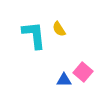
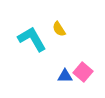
cyan L-shape: moved 2 px left, 4 px down; rotated 24 degrees counterclockwise
blue triangle: moved 1 px right, 4 px up
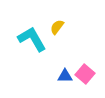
yellow semicircle: moved 2 px left, 2 px up; rotated 70 degrees clockwise
pink square: moved 2 px right, 2 px down
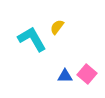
pink square: moved 2 px right
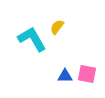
pink square: rotated 30 degrees counterclockwise
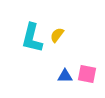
yellow semicircle: moved 8 px down
cyan L-shape: moved 1 px up; rotated 136 degrees counterclockwise
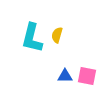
yellow semicircle: rotated 21 degrees counterclockwise
pink square: moved 2 px down
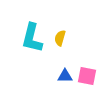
yellow semicircle: moved 3 px right, 3 px down
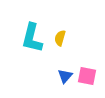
blue triangle: rotated 49 degrees counterclockwise
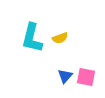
yellow semicircle: rotated 126 degrees counterclockwise
pink square: moved 1 px left, 1 px down
